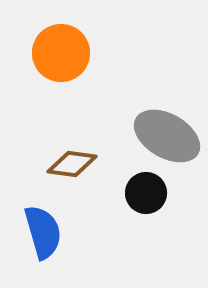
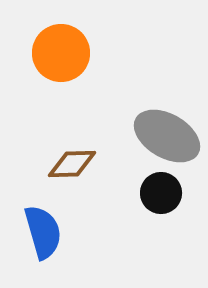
brown diamond: rotated 9 degrees counterclockwise
black circle: moved 15 px right
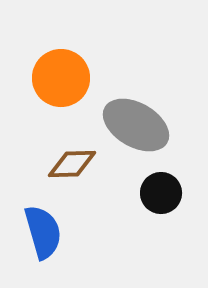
orange circle: moved 25 px down
gray ellipse: moved 31 px left, 11 px up
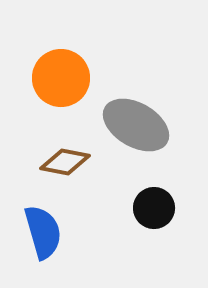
brown diamond: moved 7 px left, 2 px up; rotated 12 degrees clockwise
black circle: moved 7 px left, 15 px down
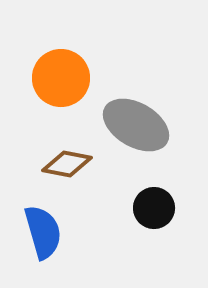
brown diamond: moved 2 px right, 2 px down
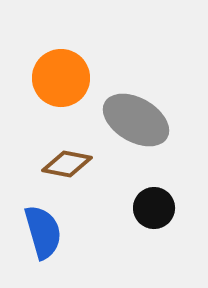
gray ellipse: moved 5 px up
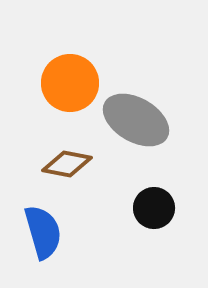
orange circle: moved 9 px right, 5 px down
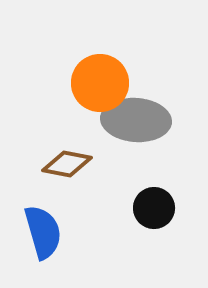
orange circle: moved 30 px right
gray ellipse: rotated 26 degrees counterclockwise
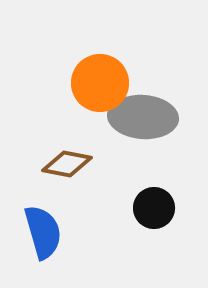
gray ellipse: moved 7 px right, 3 px up
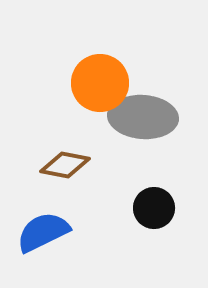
brown diamond: moved 2 px left, 1 px down
blue semicircle: rotated 100 degrees counterclockwise
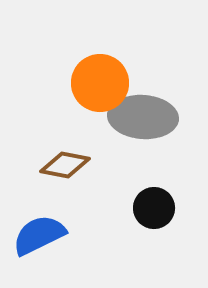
blue semicircle: moved 4 px left, 3 px down
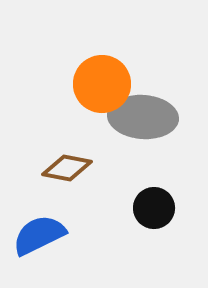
orange circle: moved 2 px right, 1 px down
brown diamond: moved 2 px right, 3 px down
